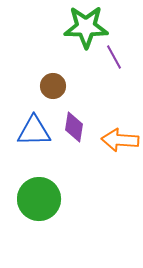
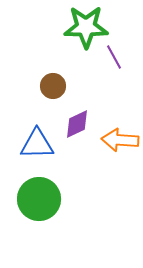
purple diamond: moved 3 px right, 3 px up; rotated 56 degrees clockwise
blue triangle: moved 3 px right, 13 px down
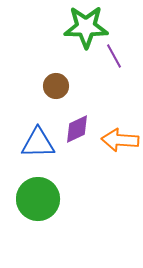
purple line: moved 1 px up
brown circle: moved 3 px right
purple diamond: moved 5 px down
blue triangle: moved 1 px right, 1 px up
green circle: moved 1 px left
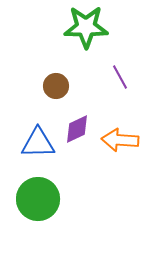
purple line: moved 6 px right, 21 px down
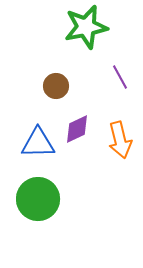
green star: rotated 12 degrees counterclockwise
orange arrow: rotated 108 degrees counterclockwise
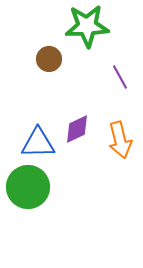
green star: moved 1 px right, 1 px up; rotated 9 degrees clockwise
brown circle: moved 7 px left, 27 px up
green circle: moved 10 px left, 12 px up
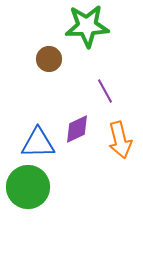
purple line: moved 15 px left, 14 px down
